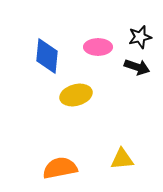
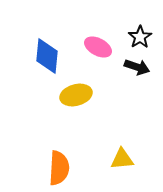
black star: rotated 20 degrees counterclockwise
pink ellipse: rotated 28 degrees clockwise
orange semicircle: moved 1 px left; rotated 104 degrees clockwise
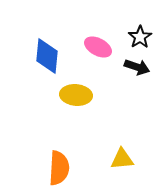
yellow ellipse: rotated 20 degrees clockwise
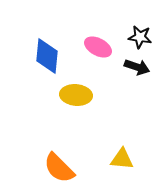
black star: rotated 30 degrees counterclockwise
yellow triangle: rotated 10 degrees clockwise
orange semicircle: rotated 132 degrees clockwise
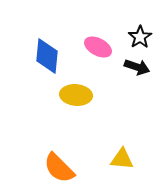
black star: rotated 30 degrees clockwise
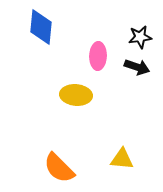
black star: rotated 25 degrees clockwise
pink ellipse: moved 9 px down; rotated 64 degrees clockwise
blue diamond: moved 6 px left, 29 px up
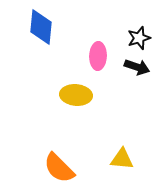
black star: moved 1 px left, 1 px down; rotated 10 degrees counterclockwise
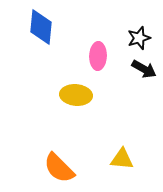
black arrow: moved 7 px right, 2 px down; rotated 10 degrees clockwise
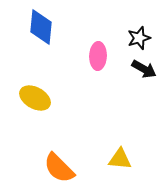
yellow ellipse: moved 41 px left, 3 px down; rotated 24 degrees clockwise
yellow triangle: moved 2 px left
